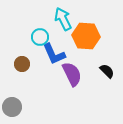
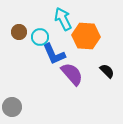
brown circle: moved 3 px left, 32 px up
purple semicircle: rotated 15 degrees counterclockwise
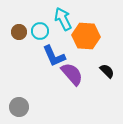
cyan circle: moved 6 px up
blue L-shape: moved 2 px down
gray circle: moved 7 px right
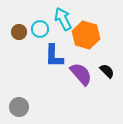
cyan circle: moved 2 px up
orange hexagon: moved 1 px up; rotated 12 degrees clockwise
blue L-shape: rotated 25 degrees clockwise
purple semicircle: moved 9 px right
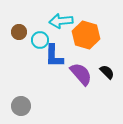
cyan arrow: moved 2 px left, 2 px down; rotated 70 degrees counterclockwise
cyan circle: moved 11 px down
black semicircle: moved 1 px down
gray circle: moved 2 px right, 1 px up
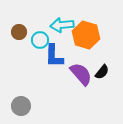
cyan arrow: moved 1 px right, 4 px down
black semicircle: moved 5 px left; rotated 84 degrees clockwise
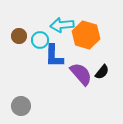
brown circle: moved 4 px down
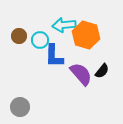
cyan arrow: moved 2 px right
black semicircle: moved 1 px up
gray circle: moved 1 px left, 1 px down
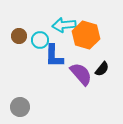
black semicircle: moved 2 px up
